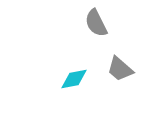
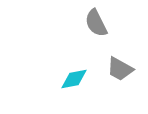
gray trapezoid: rotated 12 degrees counterclockwise
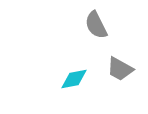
gray semicircle: moved 2 px down
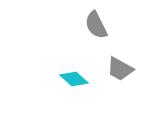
cyan diamond: rotated 52 degrees clockwise
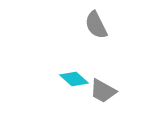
gray trapezoid: moved 17 px left, 22 px down
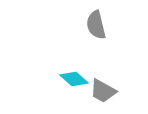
gray semicircle: rotated 12 degrees clockwise
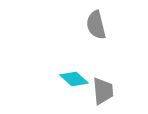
gray trapezoid: rotated 124 degrees counterclockwise
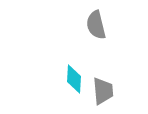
cyan diamond: rotated 52 degrees clockwise
